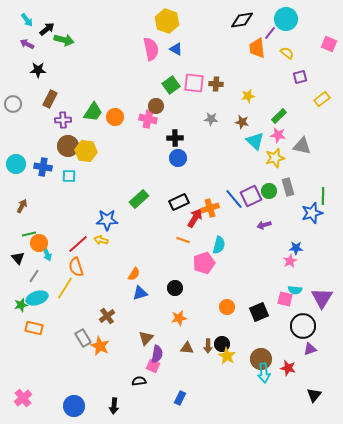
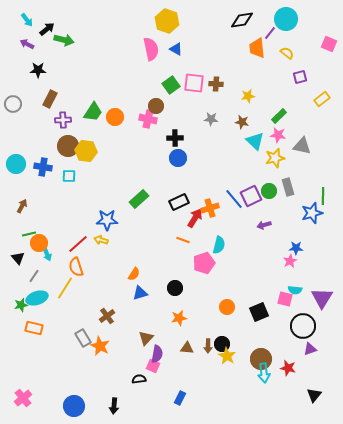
black semicircle at (139, 381): moved 2 px up
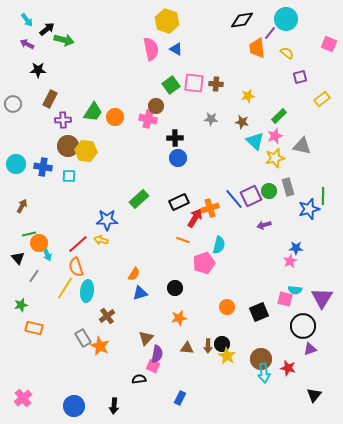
pink star at (278, 135): moved 3 px left, 1 px down; rotated 28 degrees counterclockwise
blue star at (312, 213): moved 3 px left, 4 px up
cyan ellipse at (37, 298): moved 50 px right, 7 px up; rotated 65 degrees counterclockwise
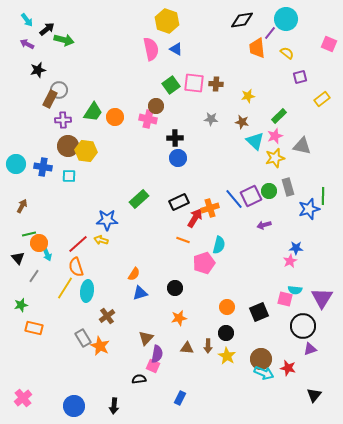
black star at (38, 70): rotated 14 degrees counterclockwise
gray circle at (13, 104): moved 46 px right, 14 px up
black circle at (222, 344): moved 4 px right, 11 px up
cyan arrow at (264, 373): rotated 60 degrees counterclockwise
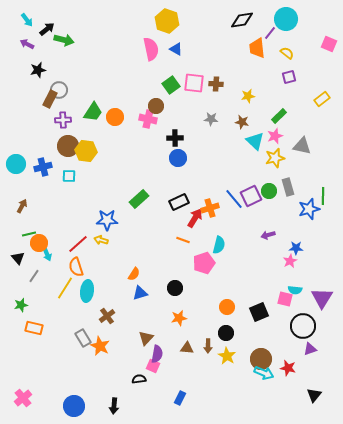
purple square at (300, 77): moved 11 px left
blue cross at (43, 167): rotated 24 degrees counterclockwise
purple arrow at (264, 225): moved 4 px right, 10 px down
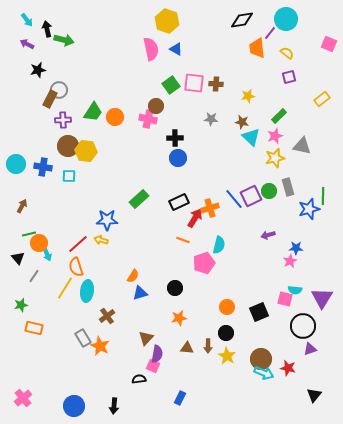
black arrow at (47, 29): rotated 63 degrees counterclockwise
cyan triangle at (255, 141): moved 4 px left, 4 px up
blue cross at (43, 167): rotated 24 degrees clockwise
orange semicircle at (134, 274): moved 1 px left, 2 px down
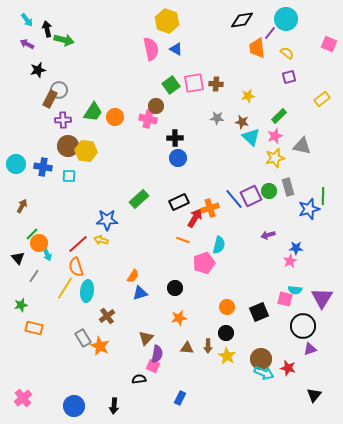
pink square at (194, 83): rotated 15 degrees counterclockwise
gray star at (211, 119): moved 6 px right, 1 px up
green line at (29, 234): moved 3 px right; rotated 32 degrees counterclockwise
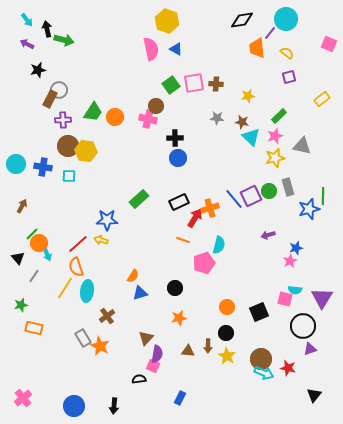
blue star at (296, 248): rotated 16 degrees counterclockwise
brown triangle at (187, 348): moved 1 px right, 3 px down
